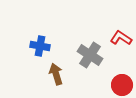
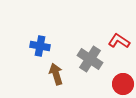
red L-shape: moved 2 px left, 3 px down
gray cross: moved 4 px down
red circle: moved 1 px right, 1 px up
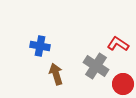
red L-shape: moved 1 px left, 3 px down
gray cross: moved 6 px right, 7 px down
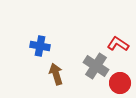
red circle: moved 3 px left, 1 px up
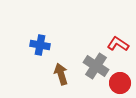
blue cross: moved 1 px up
brown arrow: moved 5 px right
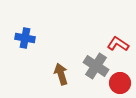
blue cross: moved 15 px left, 7 px up
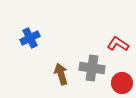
blue cross: moved 5 px right; rotated 36 degrees counterclockwise
gray cross: moved 4 px left, 2 px down; rotated 25 degrees counterclockwise
red circle: moved 2 px right
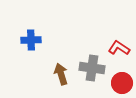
blue cross: moved 1 px right, 2 px down; rotated 24 degrees clockwise
red L-shape: moved 1 px right, 4 px down
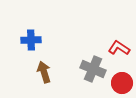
gray cross: moved 1 px right, 1 px down; rotated 15 degrees clockwise
brown arrow: moved 17 px left, 2 px up
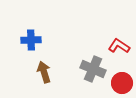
red L-shape: moved 2 px up
